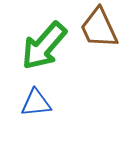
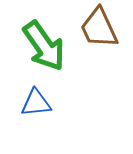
green arrow: rotated 76 degrees counterclockwise
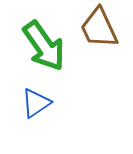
blue triangle: rotated 28 degrees counterclockwise
